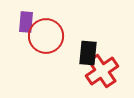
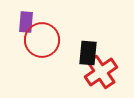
red circle: moved 4 px left, 4 px down
red cross: moved 1 px left, 1 px down
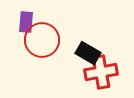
black rectangle: rotated 65 degrees counterclockwise
red cross: rotated 24 degrees clockwise
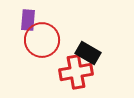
purple rectangle: moved 2 px right, 2 px up
red cross: moved 25 px left
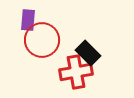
black rectangle: rotated 15 degrees clockwise
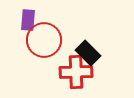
red circle: moved 2 px right
red cross: rotated 8 degrees clockwise
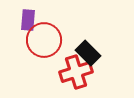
red cross: rotated 16 degrees counterclockwise
